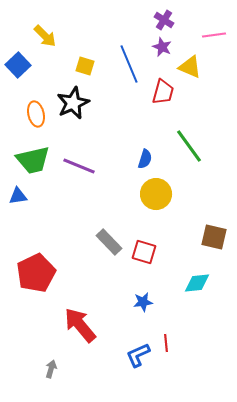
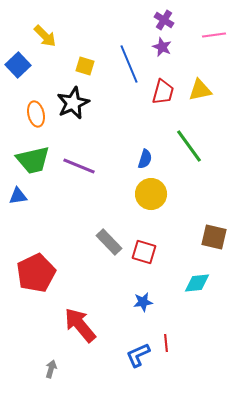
yellow triangle: moved 10 px right, 23 px down; rotated 35 degrees counterclockwise
yellow circle: moved 5 px left
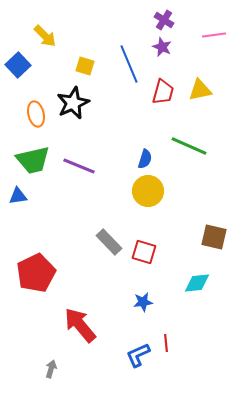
green line: rotated 30 degrees counterclockwise
yellow circle: moved 3 px left, 3 px up
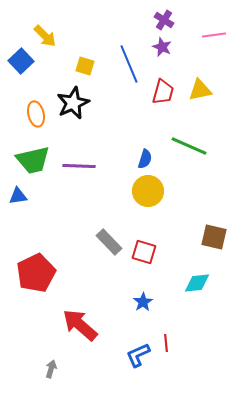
blue square: moved 3 px right, 4 px up
purple line: rotated 20 degrees counterclockwise
blue star: rotated 24 degrees counterclockwise
red arrow: rotated 9 degrees counterclockwise
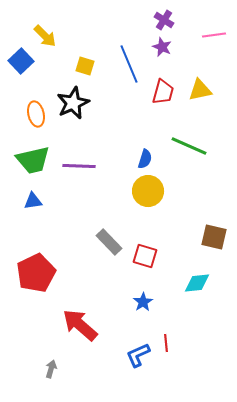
blue triangle: moved 15 px right, 5 px down
red square: moved 1 px right, 4 px down
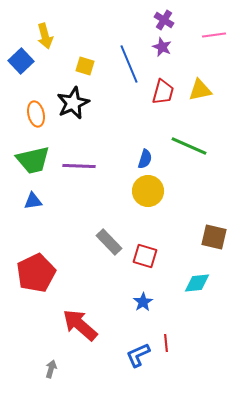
yellow arrow: rotated 30 degrees clockwise
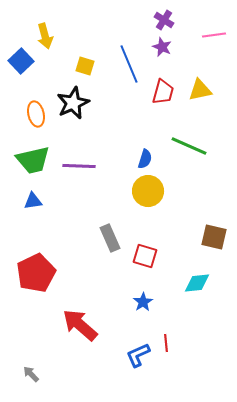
gray rectangle: moved 1 px right, 4 px up; rotated 20 degrees clockwise
gray arrow: moved 20 px left, 5 px down; rotated 60 degrees counterclockwise
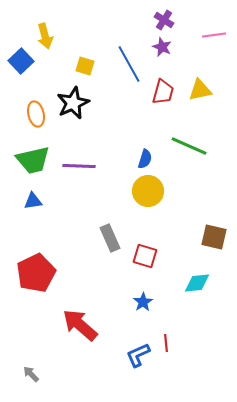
blue line: rotated 6 degrees counterclockwise
